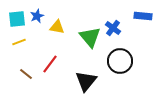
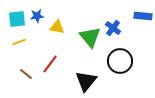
blue star: rotated 16 degrees clockwise
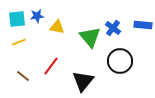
blue rectangle: moved 9 px down
red line: moved 1 px right, 2 px down
brown line: moved 3 px left, 2 px down
black triangle: moved 3 px left
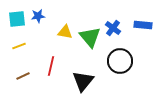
blue star: moved 1 px right
yellow triangle: moved 8 px right, 5 px down
yellow line: moved 4 px down
red line: rotated 24 degrees counterclockwise
brown line: rotated 64 degrees counterclockwise
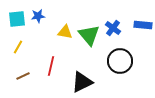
green triangle: moved 1 px left, 2 px up
yellow line: moved 1 px left, 1 px down; rotated 40 degrees counterclockwise
black triangle: moved 1 px left, 1 px down; rotated 25 degrees clockwise
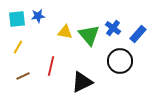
blue rectangle: moved 5 px left, 9 px down; rotated 54 degrees counterclockwise
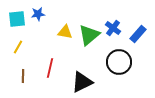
blue star: moved 2 px up
green triangle: rotated 30 degrees clockwise
black circle: moved 1 px left, 1 px down
red line: moved 1 px left, 2 px down
brown line: rotated 64 degrees counterclockwise
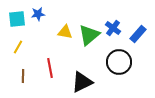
red line: rotated 24 degrees counterclockwise
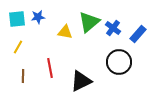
blue star: moved 3 px down
green triangle: moved 13 px up
black triangle: moved 1 px left, 1 px up
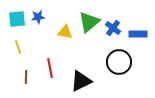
blue rectangle: rotated 48 degrees clockwise
yellow line: rotated 48 degrees counterclockwise
brown line: moved 3 px right, 1 px down
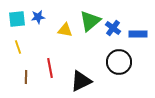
green triangle: moved 1 px right, 1 px up
yellow triangle: moved 2 px up
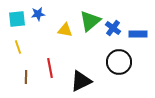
blue star: moved 3 px up
